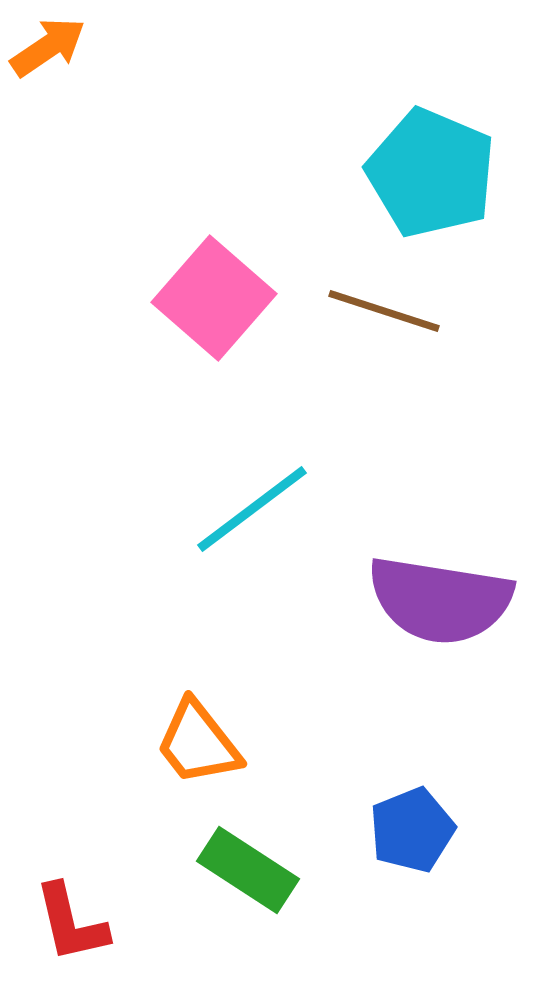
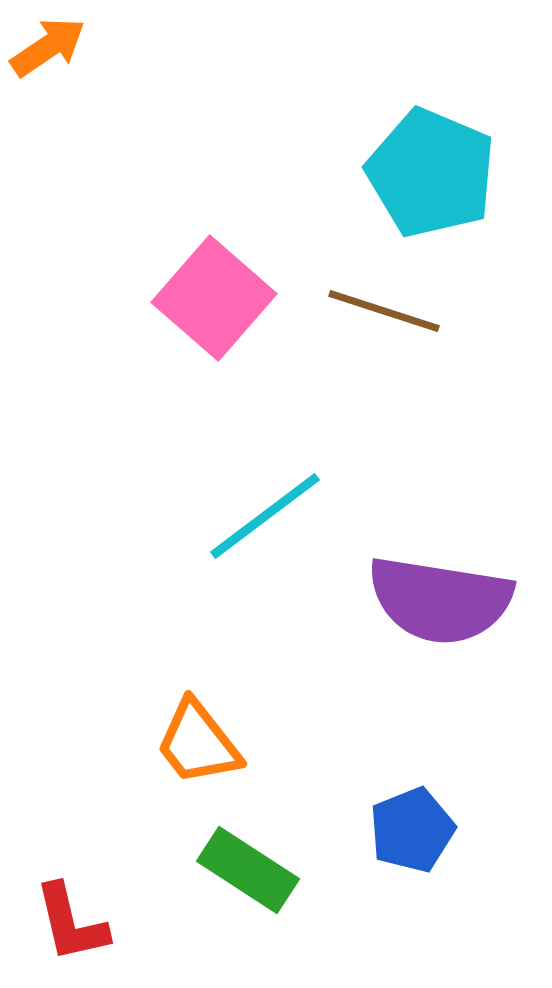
cyan line: moved 13 px right, 7 px down
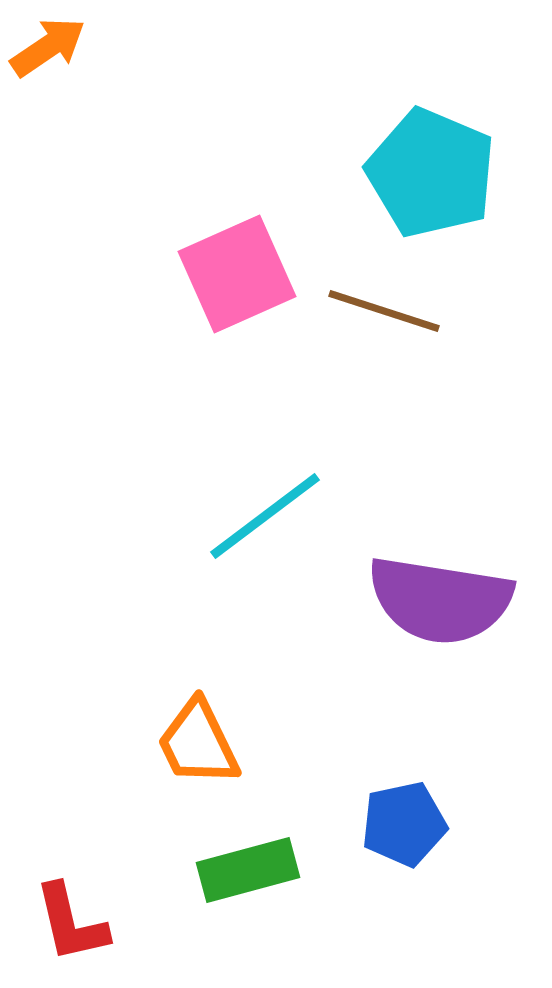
pink square: moved 23 px right, 24 px up; rotated 25 degrees clockwise
orange trapezoid: rotated 12 degrees clockwise
blue pentagon: moved 8 px left, 6 px up; rotated 10 degrees clockwise
green rectangle: rotated 48 degrees counterclockwise
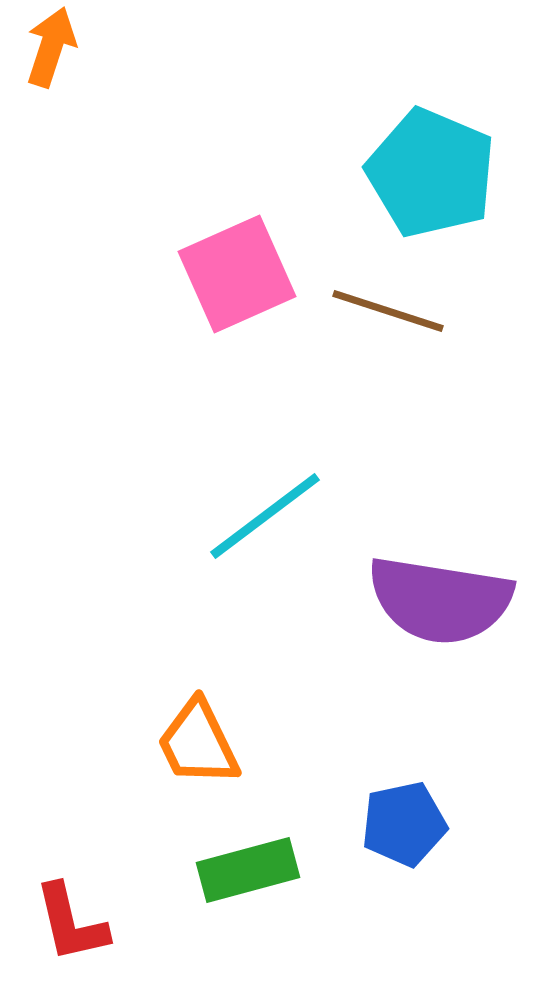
orange arrow: moved 3 px right; rotated 38 degrees counterclockwise
brown line: moved 4 px right
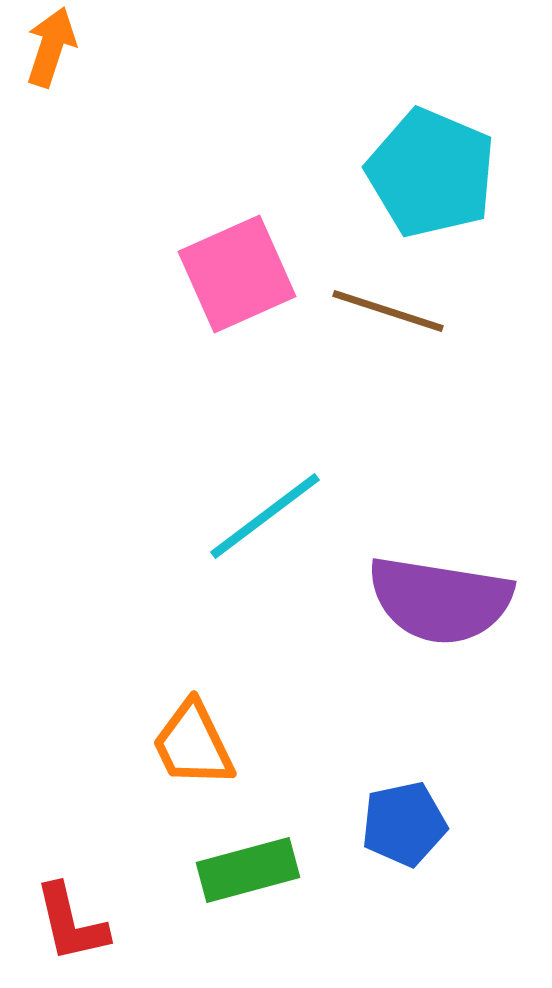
orange trapezoid: moved 5 px left, 1 px down
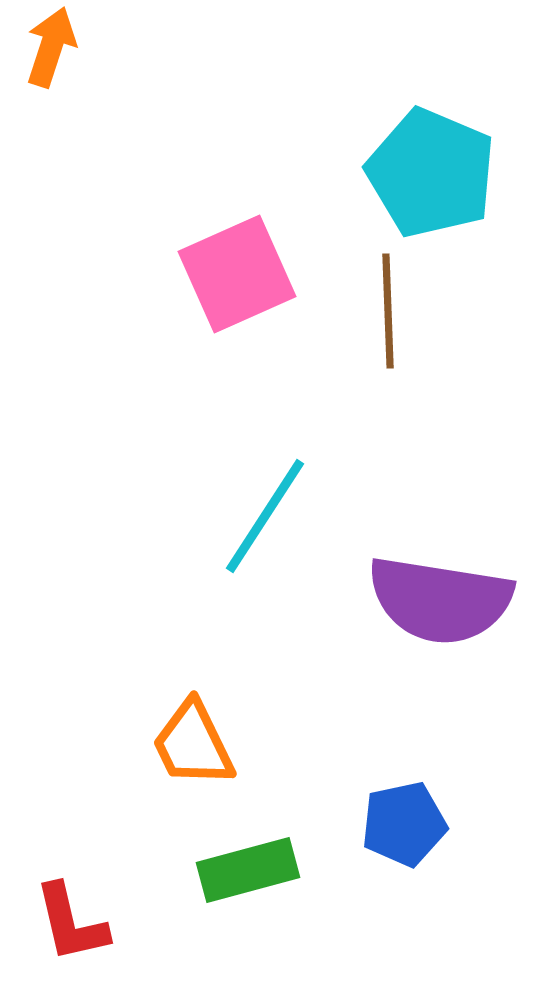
brown line: rotated 70 degrees clockwise
cyan line: rotated 20 degrees counterclockwise
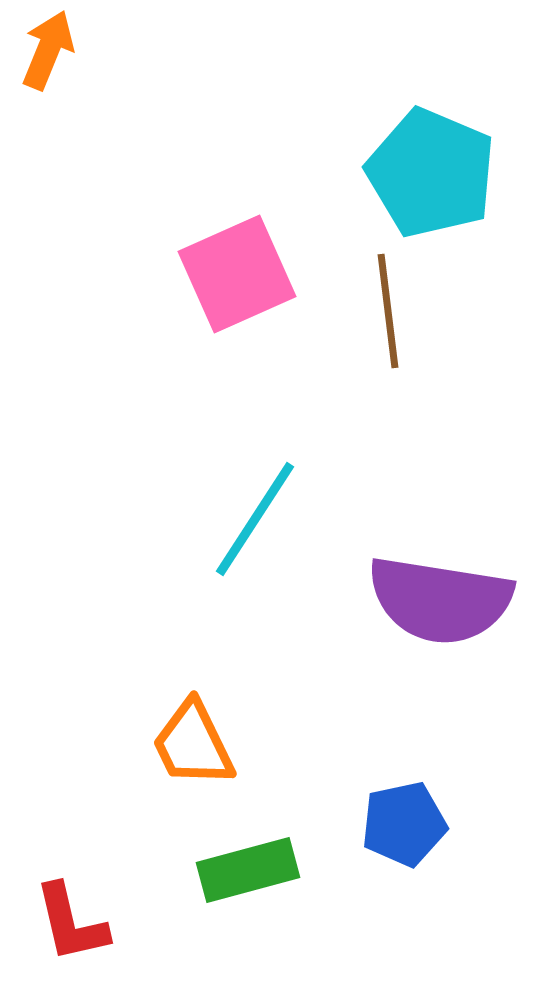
orange arrow: moved 3 px left, 3 px down; rotated 4 degrees clockwise
brown line: rotated 5 degrees counterclockwise
cyan line: moved 10 px left, 3 px down
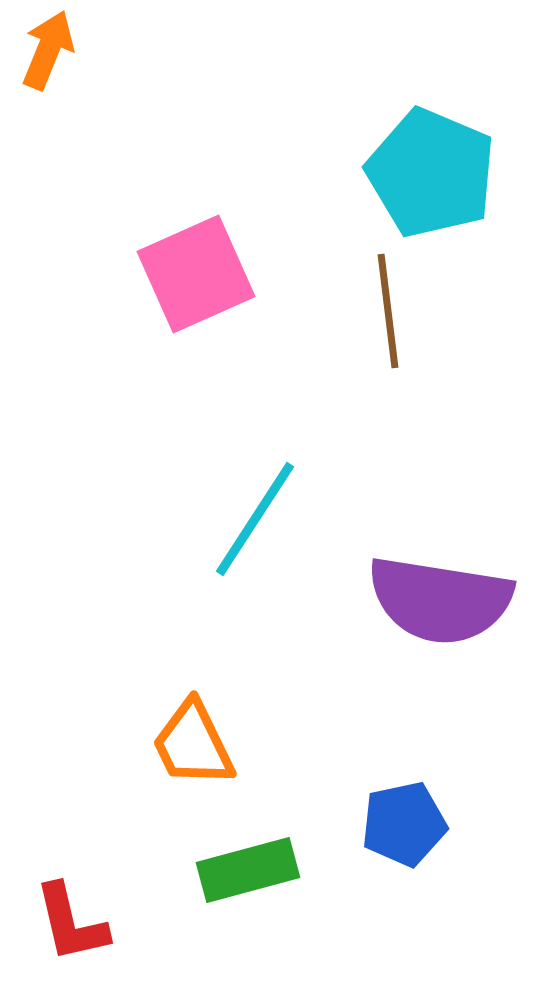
pink square: moved 41 px left
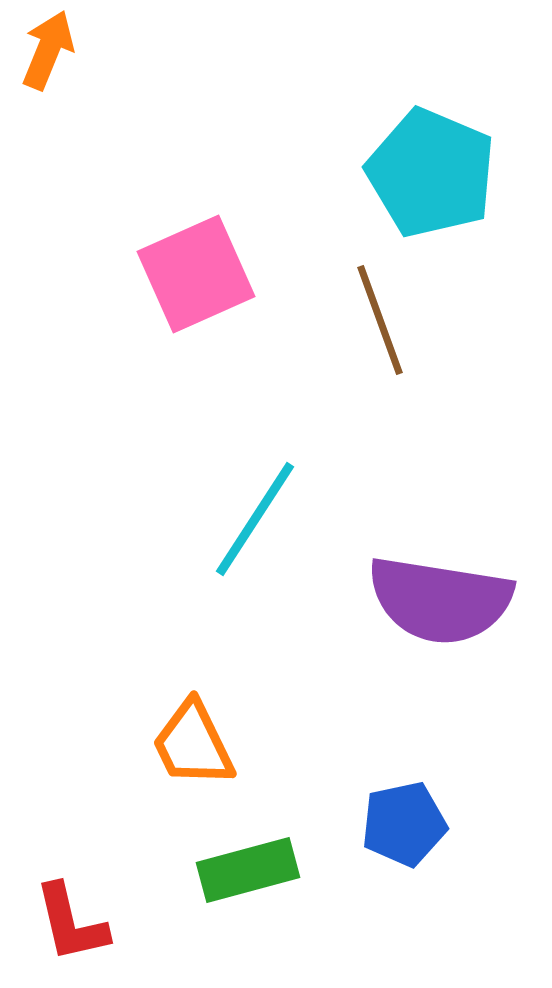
brown line: moved 8 px left, 9 px down; rotated 13 degrees counterclockwise
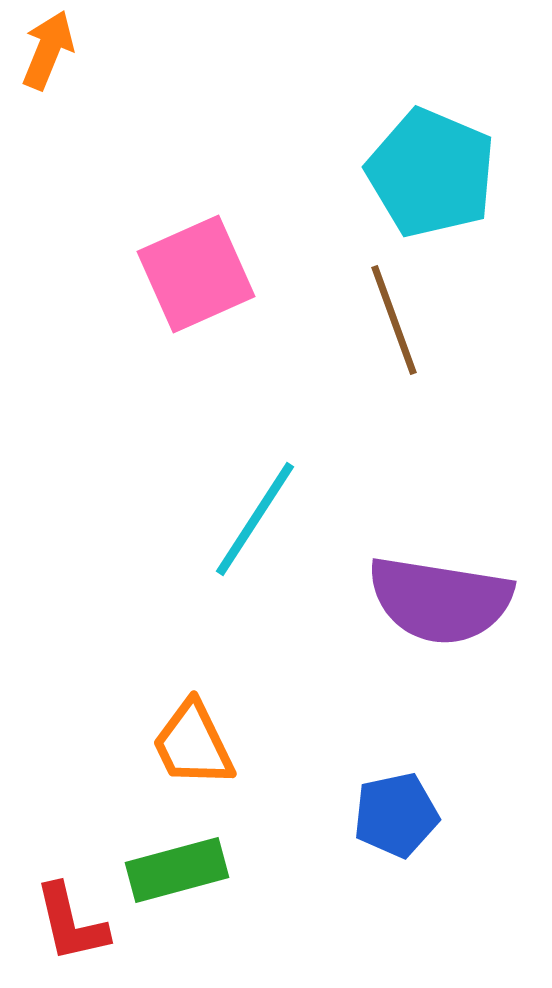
brown line: moved 14 px right
blue pentagon: moved 8 px left, 9 px up
green rectangle: moved 71 px left
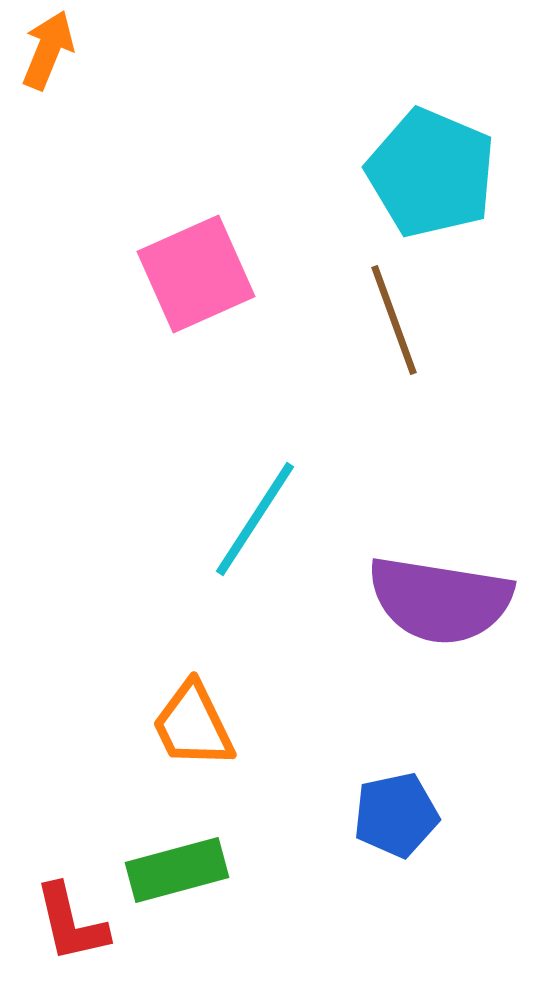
orange trapezoid: moved 19 px up
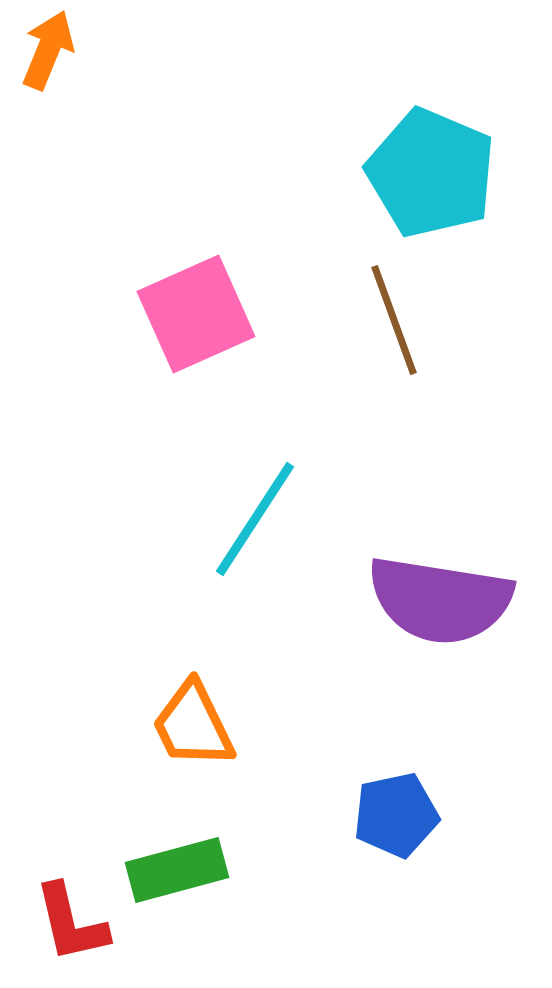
pink square: moved 40 px down
